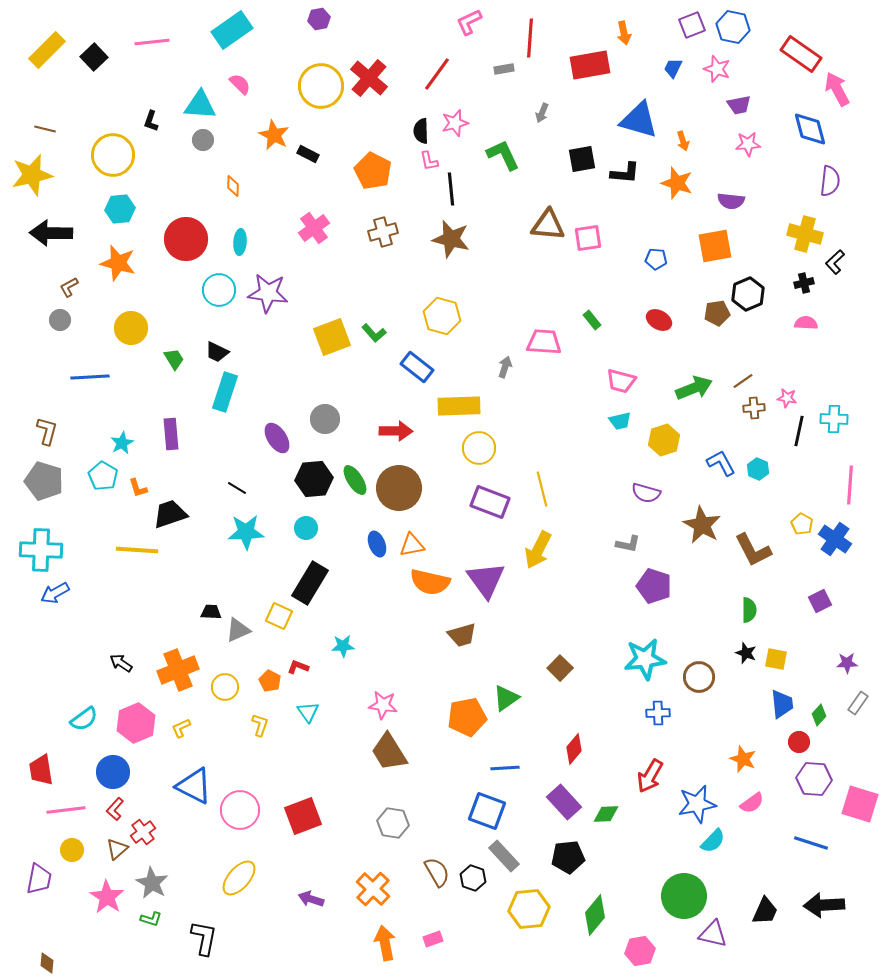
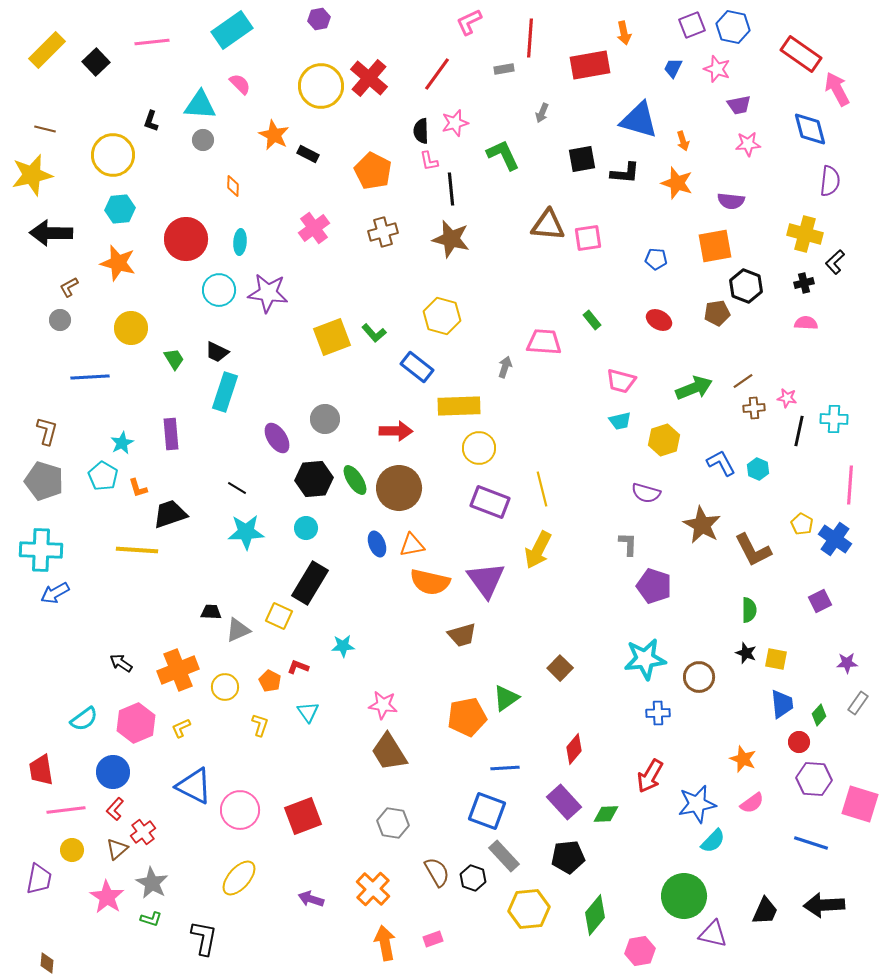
black square at (94, 57): moved 2 px right, 5 px down
black hexagon at (748, 294): moved 2 px left, 8 px up; rotated 16 degrees counterclockwise
gray L-shape at (628, 544): rotated 100 degrees counterclockwise
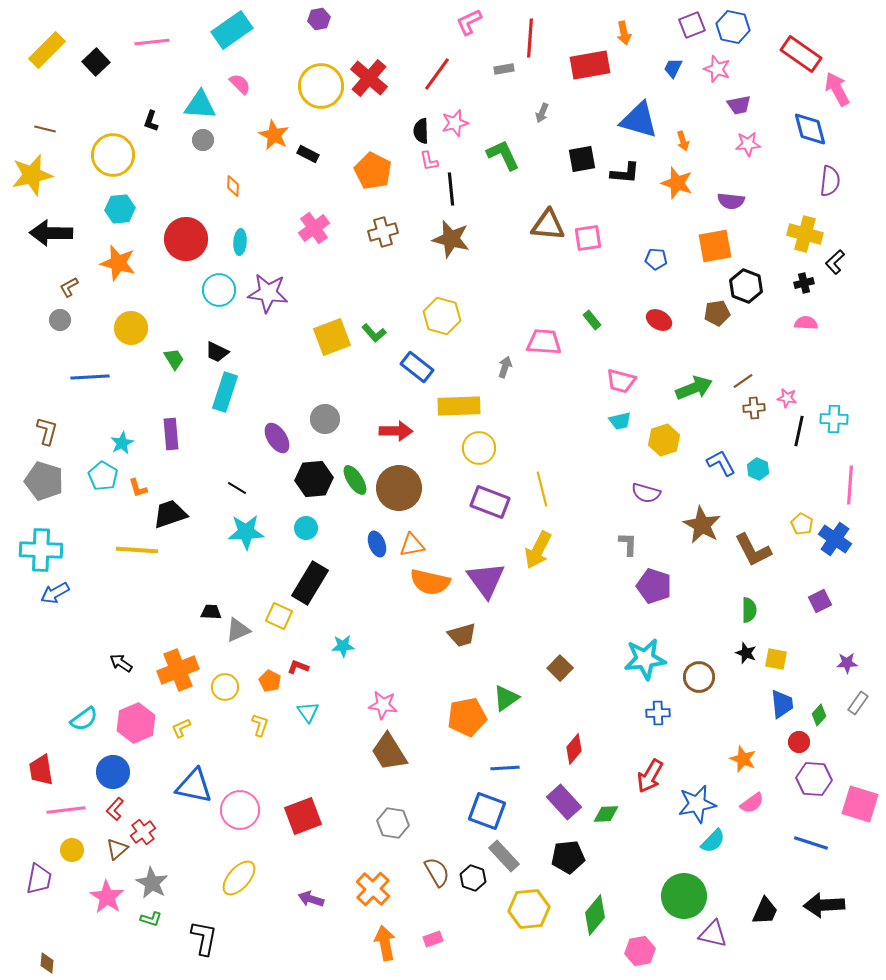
blue triangle at (194, 786): rotated 15 degrees counterclockwise
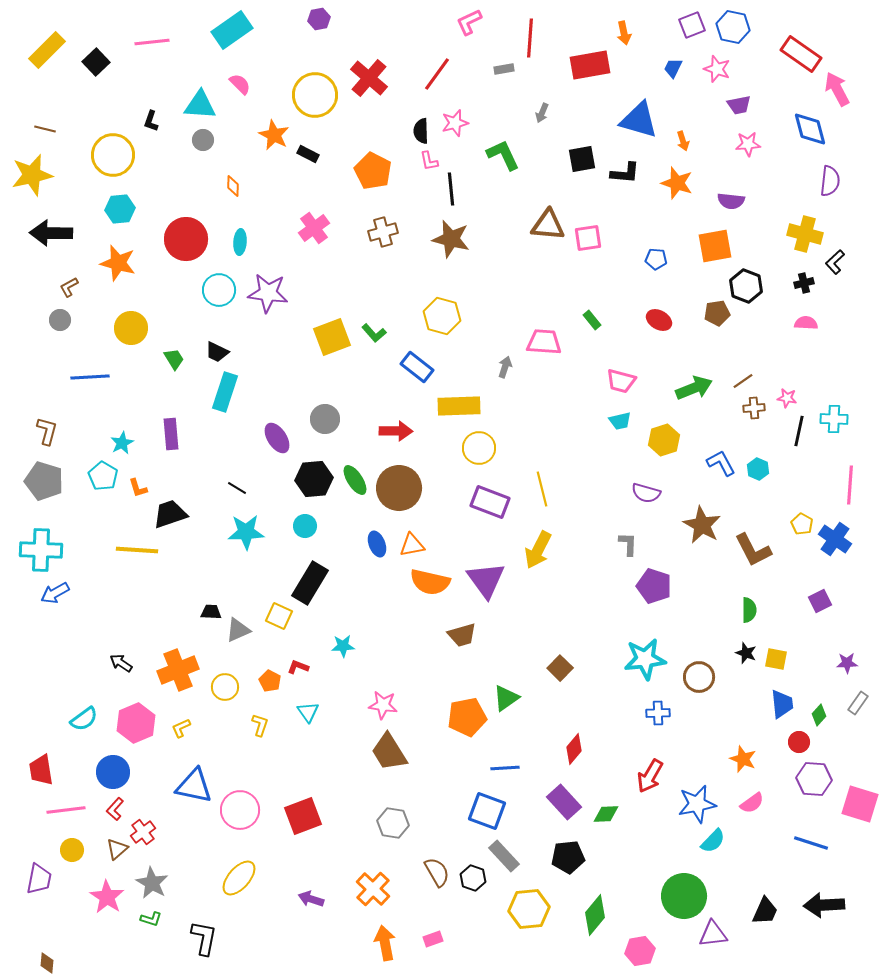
yellow circle at (321, 86): moved 6 px left, 9 px down
cyan circle at (306, 528): moved 1 px left, 2 px up
purple triangle at (713, 934): rotated 20 degrees counterclockwise
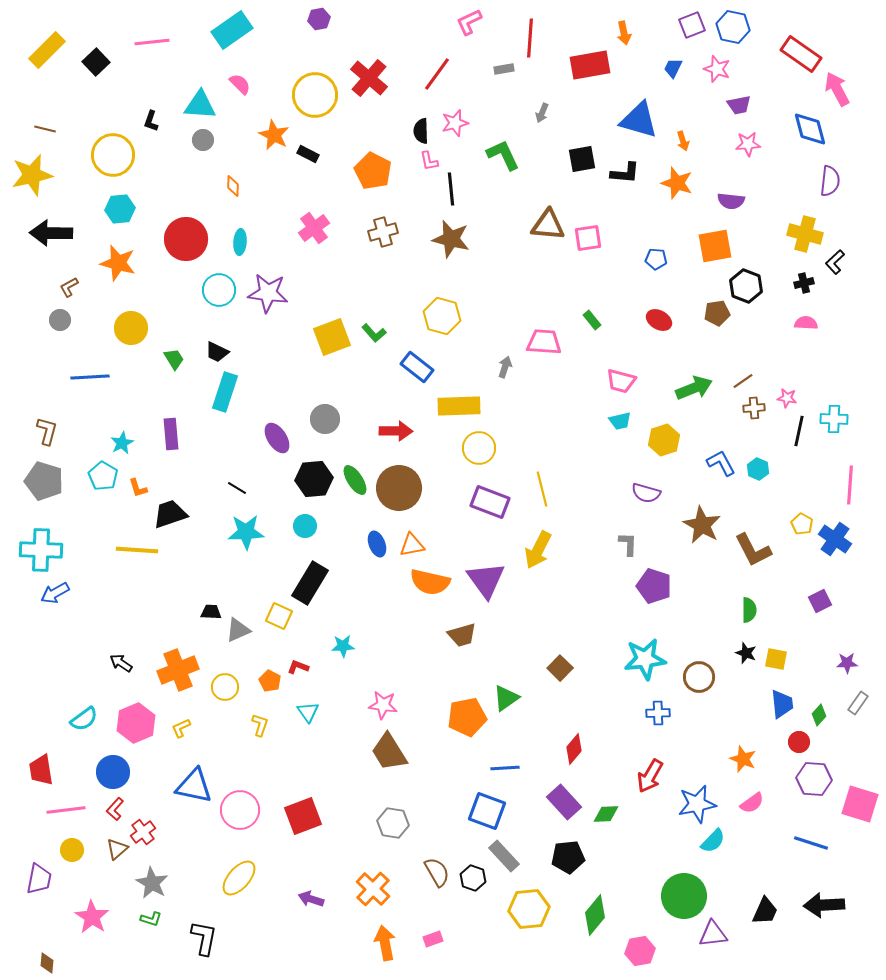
pink star at (107, 897): moved 15 px left, 20 px down
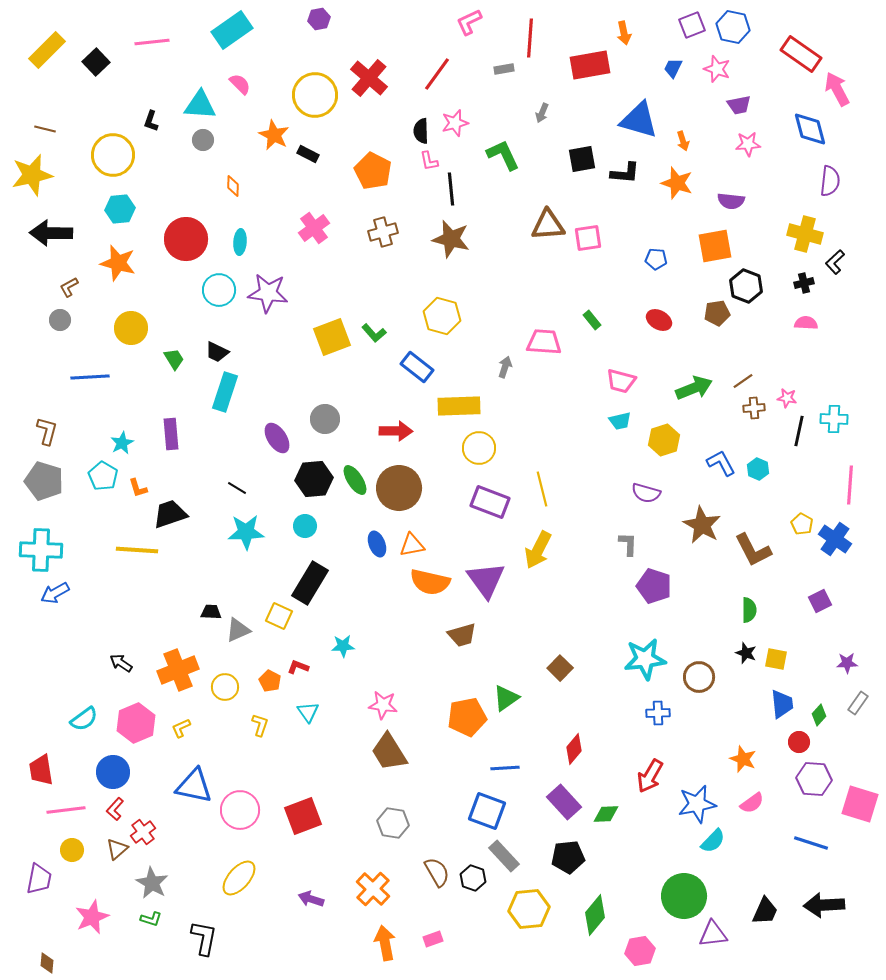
brown triangle at (548, 225): rotated 9 degrees counterclockwise
pink star at (92, 917): rotated 16 degrees clockwise
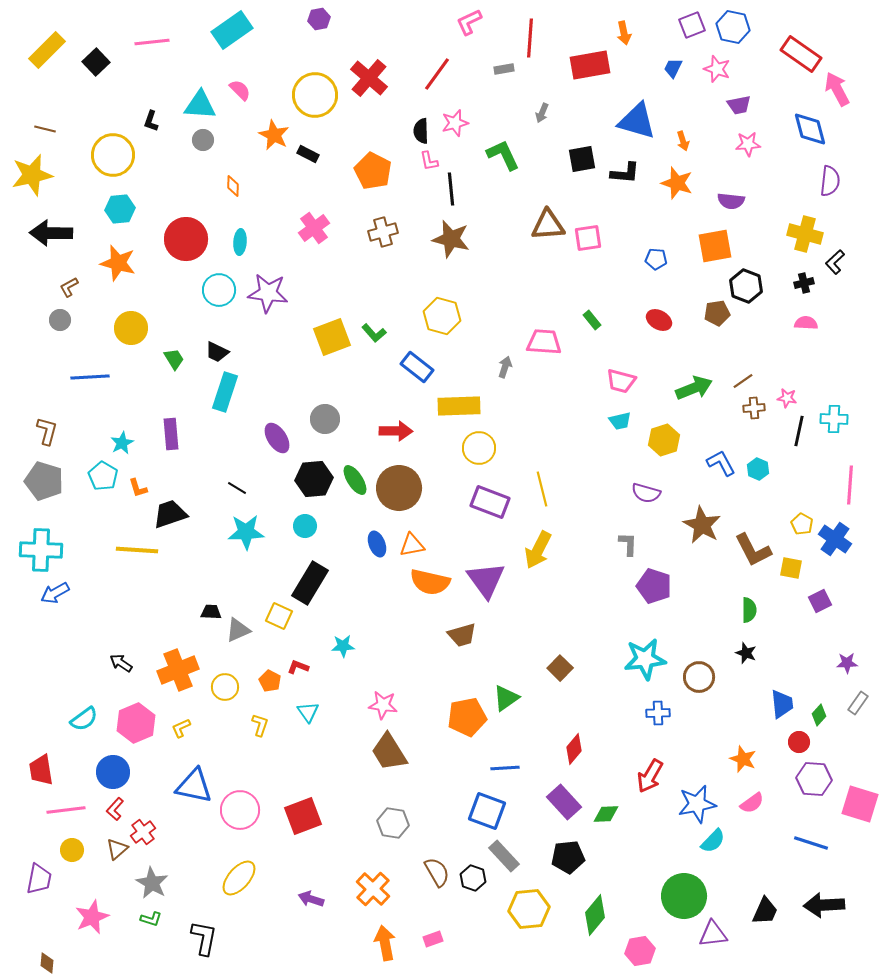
pink semicircle at (240, 84): moved 6 px down
blue triangle at (639, 120): moved 2 px left, 1 px down
yellow square at (776, 659): moved 15 px right, 91 px up
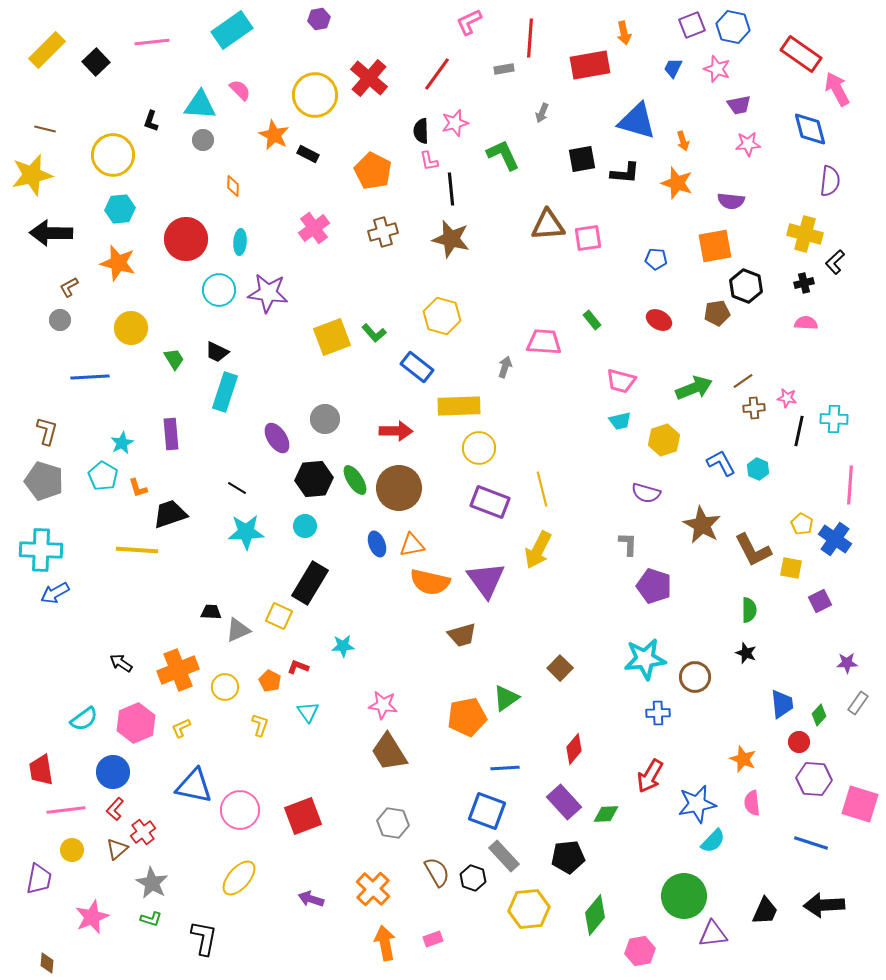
brown circle at (699, 677): moved 4 px left
pink semicircle at (752, 803): rotated 120 degrees clockwise
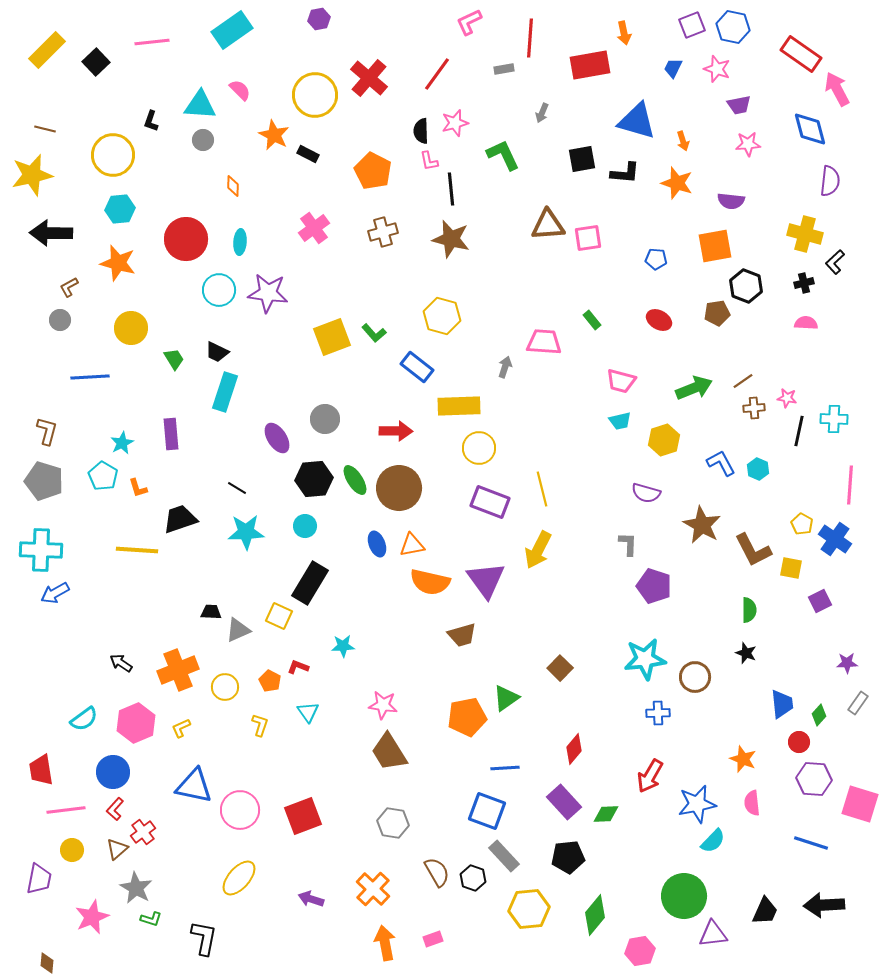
black trapezoid at (170, 514): moved 10 px right, 5 px down
gray star at (152, 883): moved 16 px left, 5 px down
